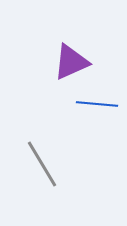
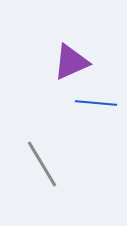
blue line: moved 1 px left, 1 px up
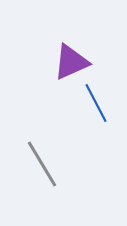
blue line: rotated 57 degrees clockwise
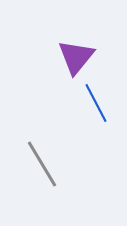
purple triangle: moved 5 px right, 5 px up; rotated 27 degrees counterclockwise
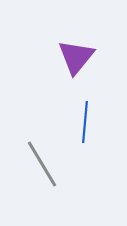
blue line: moved 11 px left, 19 px down; rotated 33 degrees clockwise
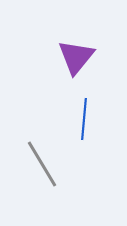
blue line: moved 1 px left, 3 px up
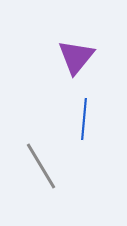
gray line: moved 1 px left, 2 px down
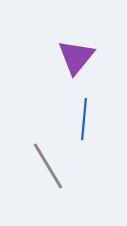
gray line: moved 7 px right
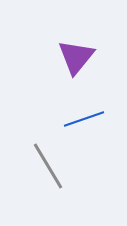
blue line: rotated 66 degrees clockwise
